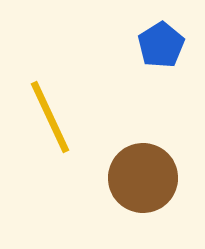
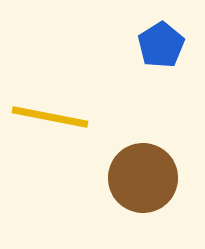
yellow line: rotated 54 degrees counterclockwise
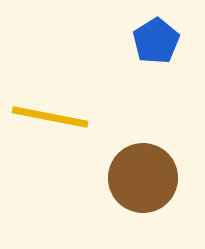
blue pentagon: moved 5 px left, 4 px up
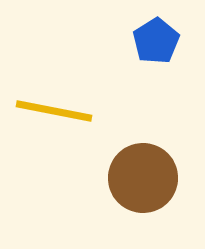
yellow line: moved 4 px right, 6 px up
